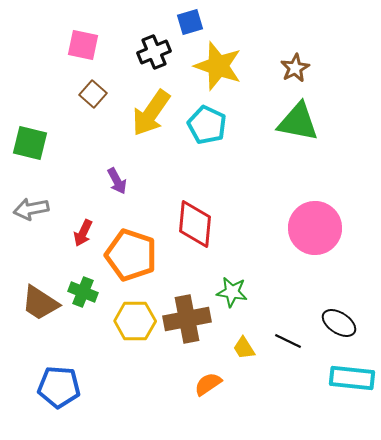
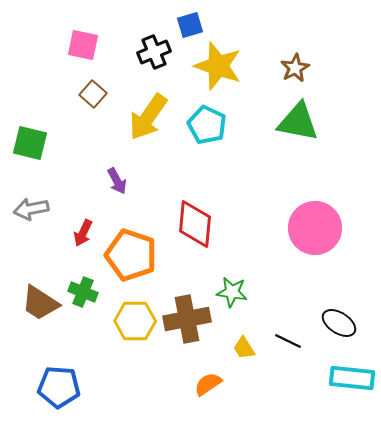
blue square: moved 3 px down
yellow arrow: moved 3 px left, 4 px down
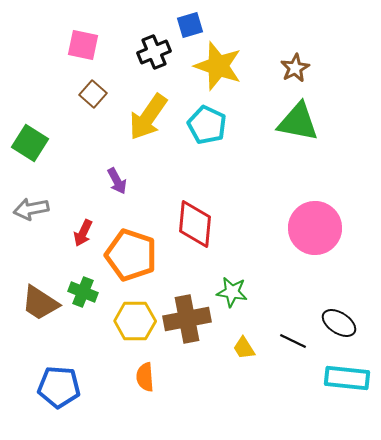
green square: rotated 18 degrees clockwise
black line: moved 5 px right
cyan rectangle: moved 5 px left
orange semicircle: moved 63 px left, 7 px up; rotated 60 degrees counterclockwise
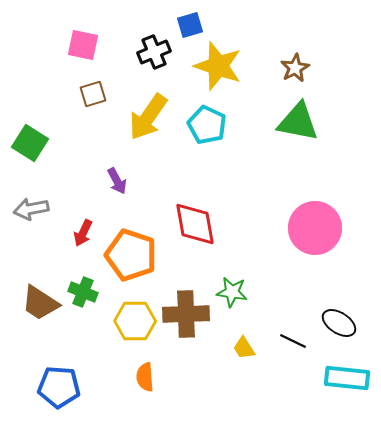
brown square: rotated 32 degrees clockwise
red diamond: rotated 15 degrees counterclockwise
brown cross: moved 1 px left, 5 px up; rotated 9 degrees clockwise
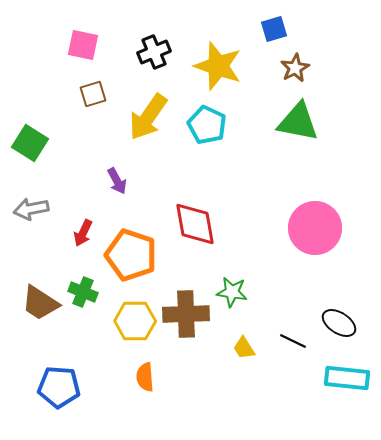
blue square: moved 84 px right, 4 px down
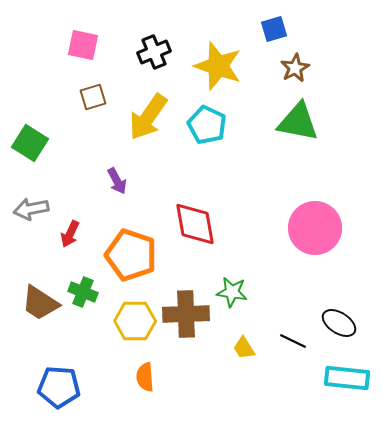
brown square: moved 3 px down
red arrow: moved 13 px left, 1 px down
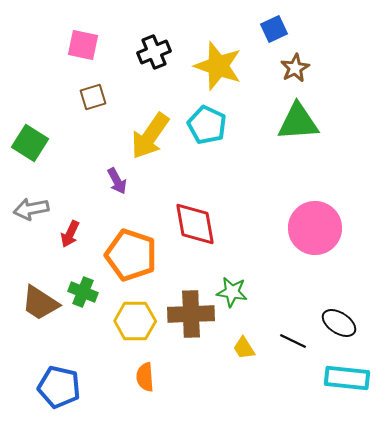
blue square: rotated 8 degrees counterclockwise
yellow arrow: moved 2 px right, 19 px down
green triangle: rotated 15 degrees counterclockwise
brown cross: moved 5 px right
blue pentagon: rotated 9 degrees clockwise
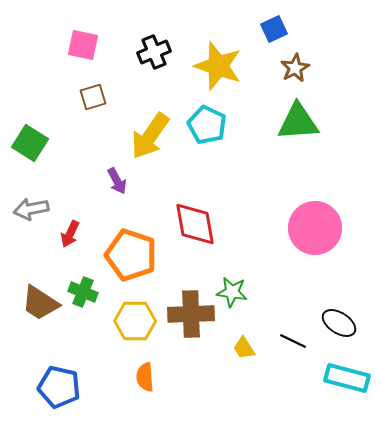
cyan rectangle: rotated 9 degrees clockwise
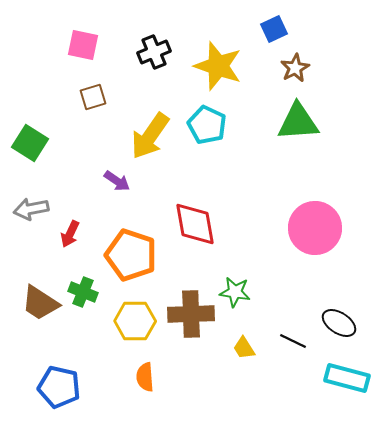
purple arrow: rotated 28 degrees counterclockwise
green star: moved 3 px right
